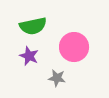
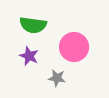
green semicircle: moved 1 px up; rotated 20 degrees clockwise
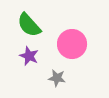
green semicircle: moved 4 px left; rotated 40 degrees clockwise
pink circle: moved 2 px left, 3 px up
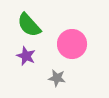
purple star: moved 3 px left
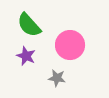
pink circle: moved 2 px left, 1 px down
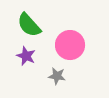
gray star: moved 2 px up
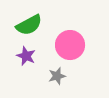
green semicircle: rotated 76 degrees counterclockwise
gray star: rotated 24 degrees counterclockwise
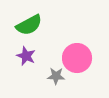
pink circle: moved 7 px right, 13 px down
gray star: moved 1 px left; rotated 18 degrees clockwise
